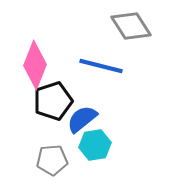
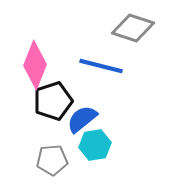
gray diamond: moved 2 px right, 2 px down; rotated 39 degrees counterclockwise
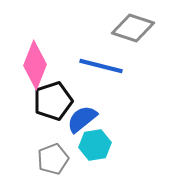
gray pentagon: moved 1 px right, 1 px up; rotated 16 degrees counterclockwise
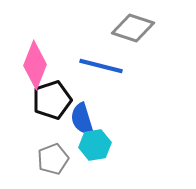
black pentagon: moved 1 px left, 1 px up
blue semicircle: rotated 68 degrees counterclockwise
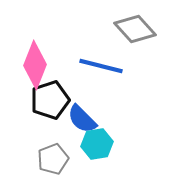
gray diamond: moved 2 px right, 1 px down; rotated 30 degrees clockwise
black pentagon: moved 2 px left
blue semicircle: rotated 28 degrees counterclockwise
cyan hexagon: moved 2 px right, 1 px up
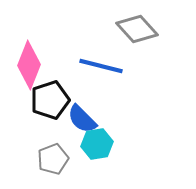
gray diamond: moved 2 px right
pink diamond: moved 6 px left
